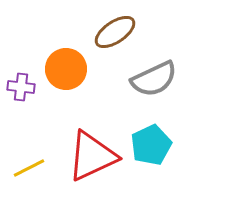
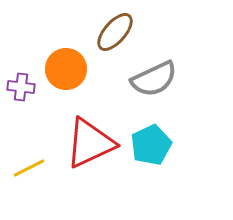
brown ellipse: rotated 15 degrees counterclockwise
red triangle: moved 2 px left, 13 px up
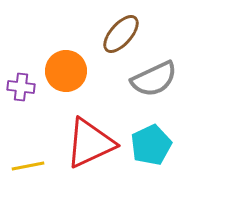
brown ellipse: moved 6 px right, 2 px down
orange circle: moved 2 px down
yellow line: moved 1 px left, 2 px up; rotated 16 degrees clockwise
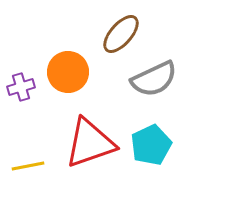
orange circle: moved 2 px right, 1 px down
purple cross: rotated 24 degrees counterclockwise
red triangle: rotated 6 degrees clockwise
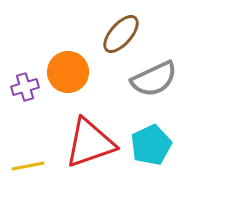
purple cross: moved 4 px right
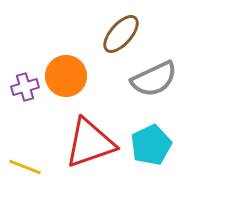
orange circle: moved 2 px left, 4 px down
yellow line: moved 3 px left, 1 px down; rotated 32 degrees clockwise
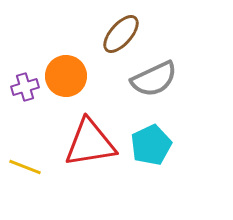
red triangle: rotated 10 degrees clockwise
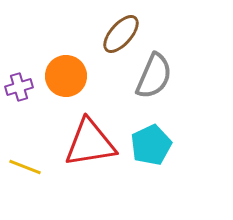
gray semicircle: moved 3 px up; rotated 42 degrees counterclockwise
purple cross: moved 6 px left
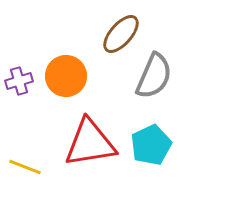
purple cross: moved 6 px up
